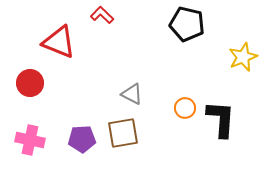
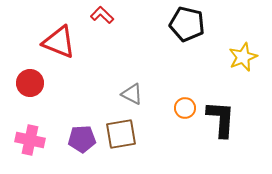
brown square: moved 2 px left, 1 px down
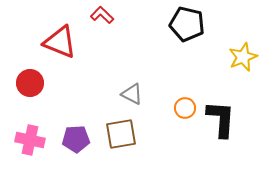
red triangle: moved 1 px right
purple pentagon: moved 6 px left
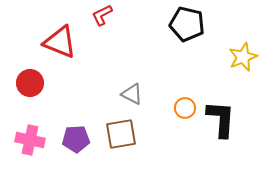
red L-shape: rotated 70 degrees counterclockwise
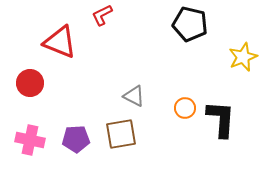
black pentagon: moved 3 px right
gray triangle: moved 2 px right, 2 px down
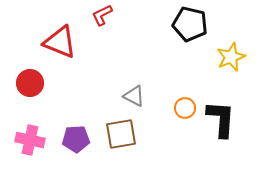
yellow star: moved 12 px left
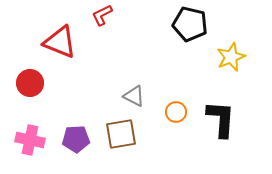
orange circle: moved 9 px left, 4 px down
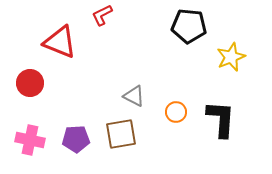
black pentagon: moved 1 px left, 2 px down; rotated 8 degrees counterclockwise
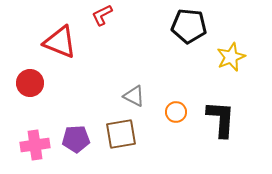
pink cross: moved 5 px right, 5 px down; rotated 20 degrees counterclockwise
